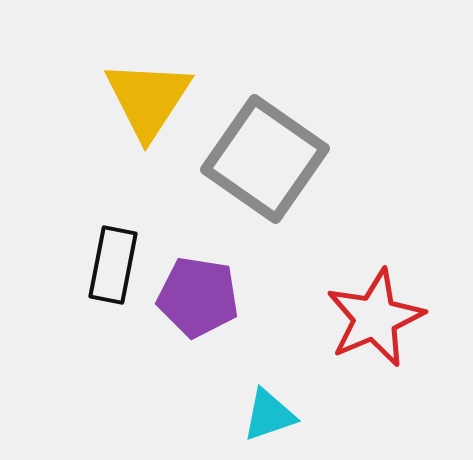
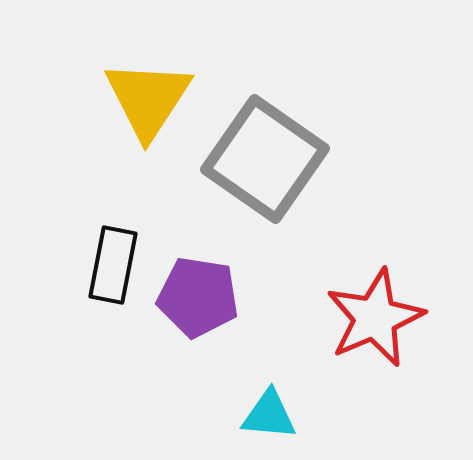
cyan triangle: rotated 24 degrees clockwise
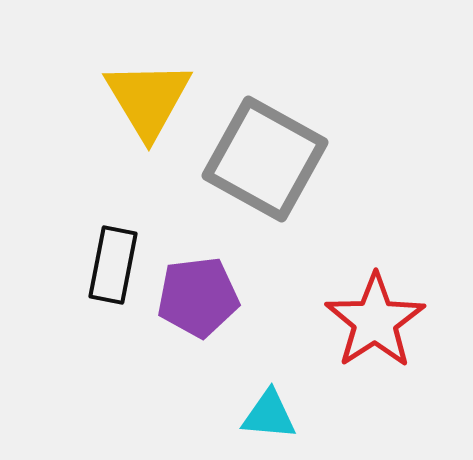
yellow triangle: rotated 4 degrees counterclockwise
gray square: rotated 6 degrees counterclockwise
purple pentagon: rotated 16 degrees counterclockwise
red star: moved 3 px down; rotated 10 degrees counterclockwise
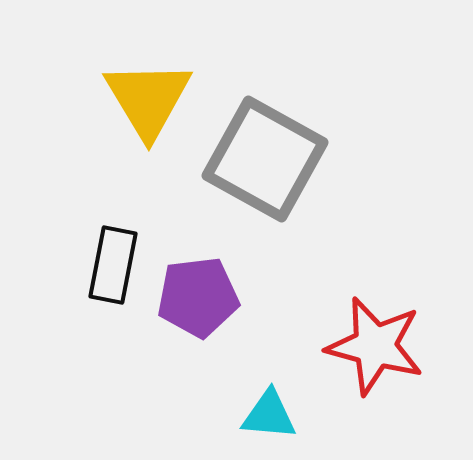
red star: moved 25 px down; rotated 24 degrees counterclockwise
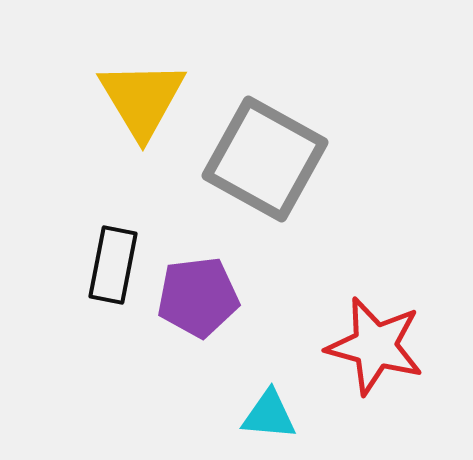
yellow triangle: moved 6 px left
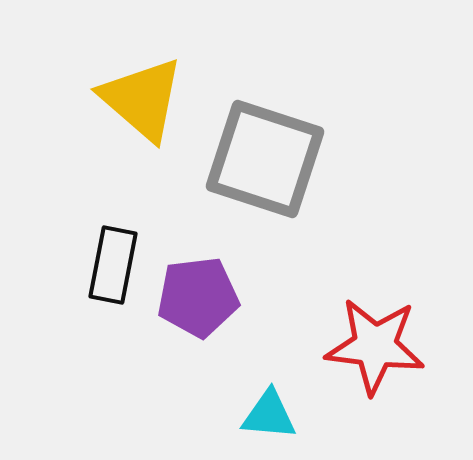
yellow triangle: rotated 18 degrees counterclockwise
gray square: rotated 11 degrees counterclockwise
red star: rotated 8 degrees counterclockwise
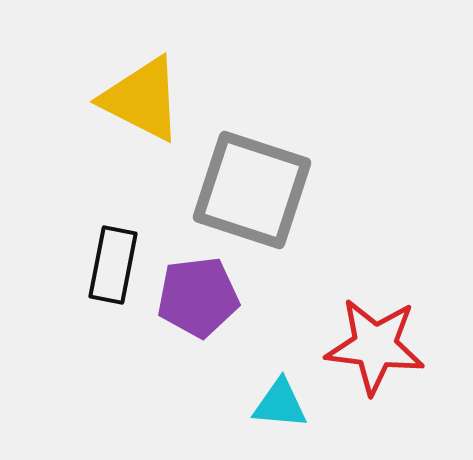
yellow triangle: rotated 14 degrees counterclockwise
gray square: moved 13 px left, 31 px down
cyan triangle: moved 11 px right, 11 px up
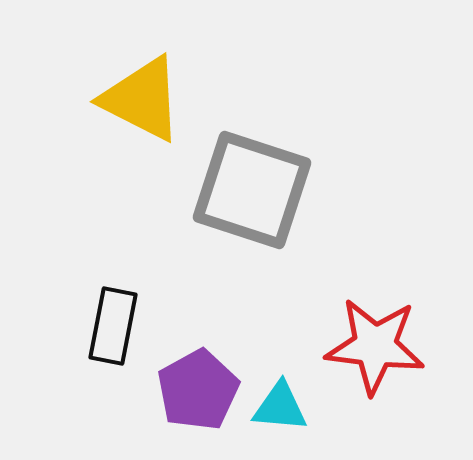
black rectangle: moved 61 px down
purple pentagon: moved 93 px down; rotated 22 degrees counterclockwise
cyan triangle: moved 3 px down
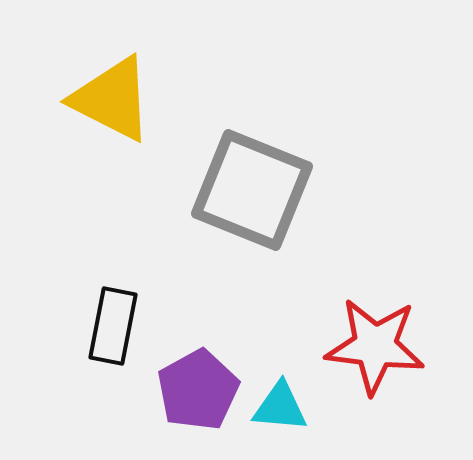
yellow triangle: moved 30 px left
gray square: rotated 4 degrees clockwise
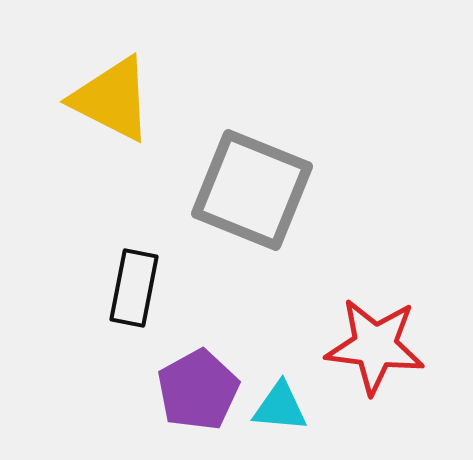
black rectangle: moved 21 px right, 38 px up
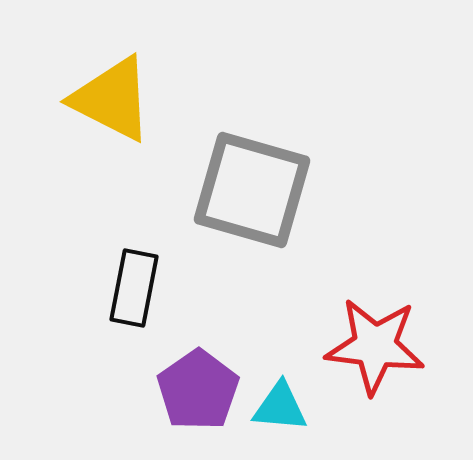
gray square: rotated 6 degrees counterclockwise
purple pentagon: rotated 6 degrees counterclockwise
